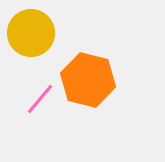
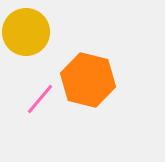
yellow circle: moved 5 px left, 1 px up
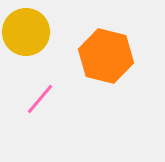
orange hexagon: moved 18 px right, 24 px up
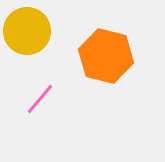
yellow circle: moved 1 px right, 1 px up
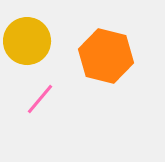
yellow circle: moved 10 px down
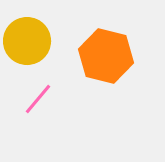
pink line: moved 2 px left
